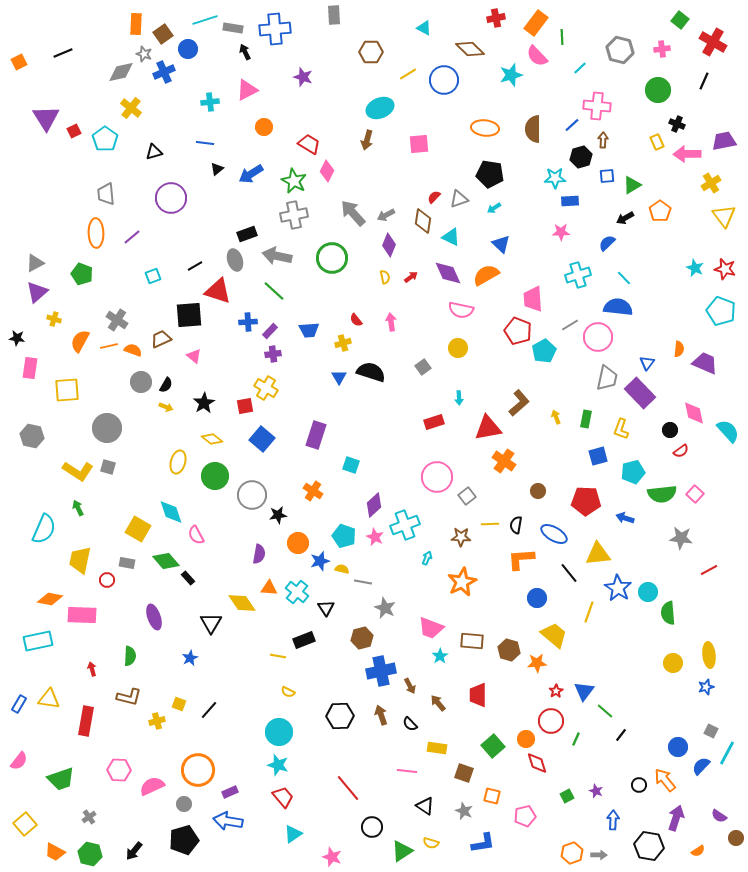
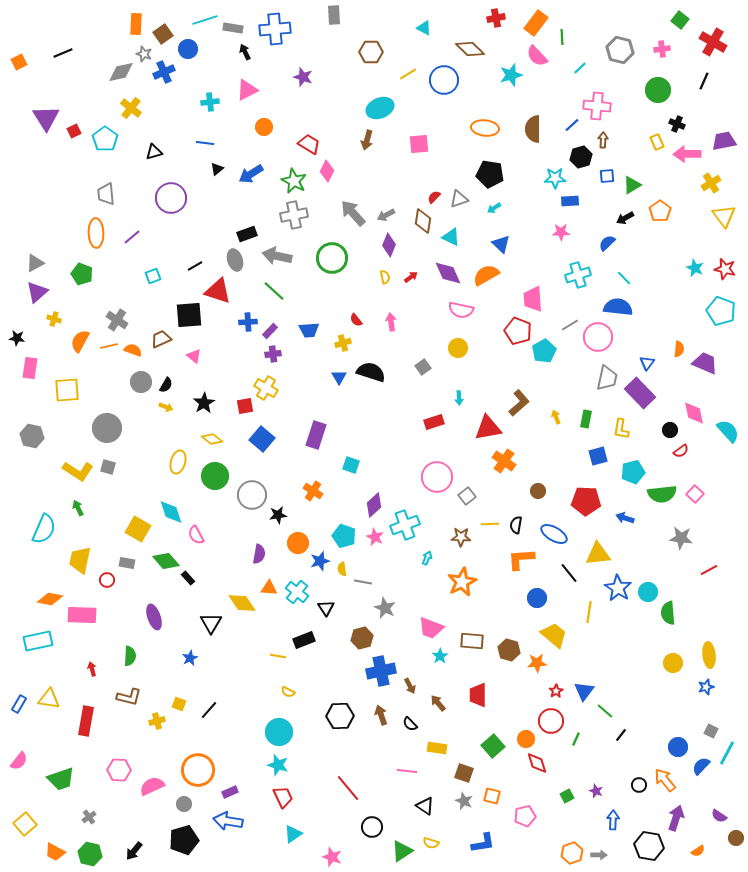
yellow L-shape at (621, 429): rotated 10 degrees counterclockwise
yellow semicircle at (342, 569): rotated 112 degrees counterclockwise
yellow line at (589, 612): rotated 10 degrees counterclockwise
red trapezoid at (283, 797): rotated 15 degrees clockwise
gray star at (464, 811): moved 10 px up
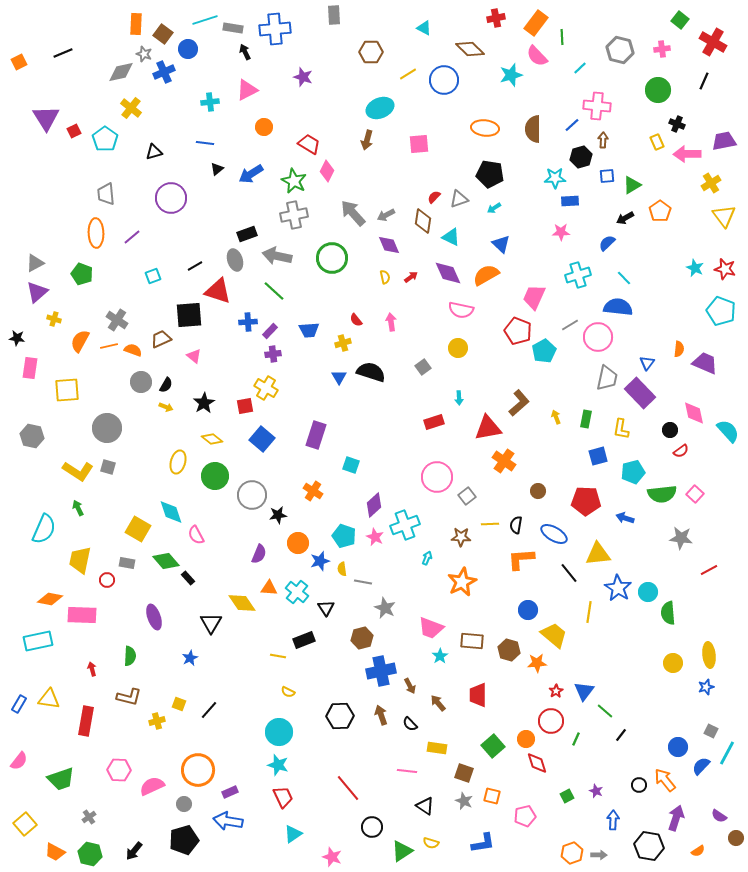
brown square at (163, 34): rotated 18 degrees counterclockwise
purple diamond at (389, 245): rotated 45 degrees counterclockwise
pink trapezoid at (533, 299): moved 1 px right, 2 px up; rotated 28 degrees clockwise
purple semicircle at (259, 554): rotated 12 degrees clockwise
blue circle at (537, 598): moved 9 px left, 12 px down
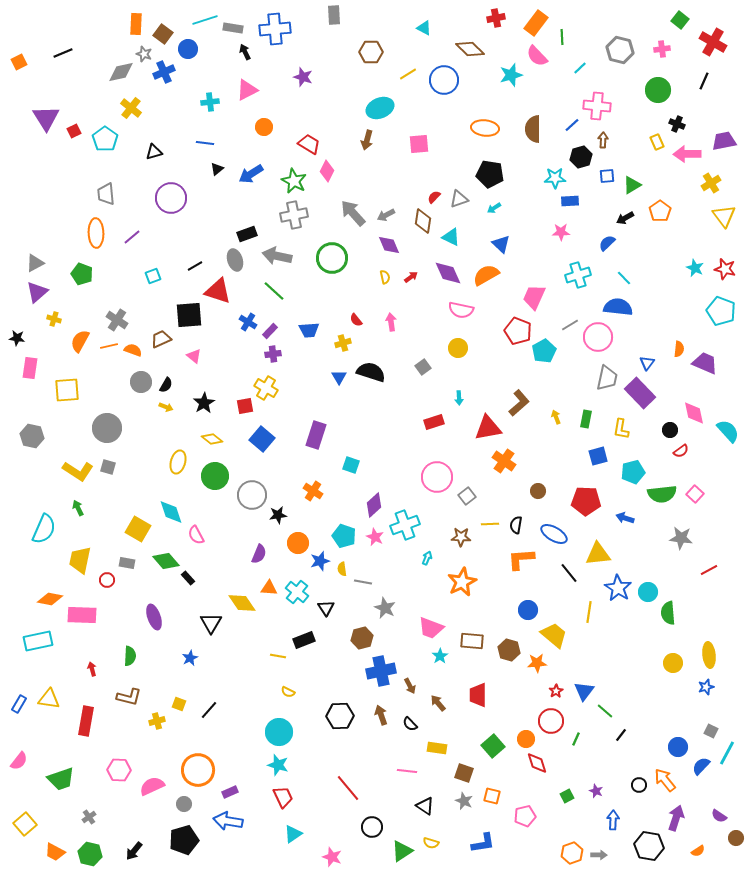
blue cross at (248, 322): rotated 36 degrees clockwise
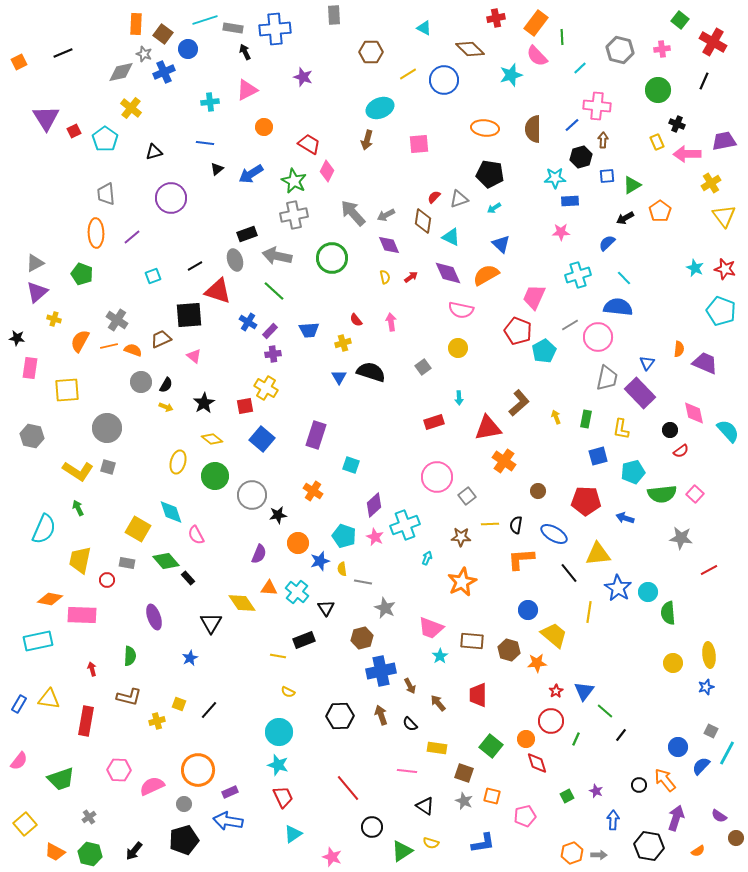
green square at (493, 746): moved 2 px left; rotated 10 degrees counterclockwise
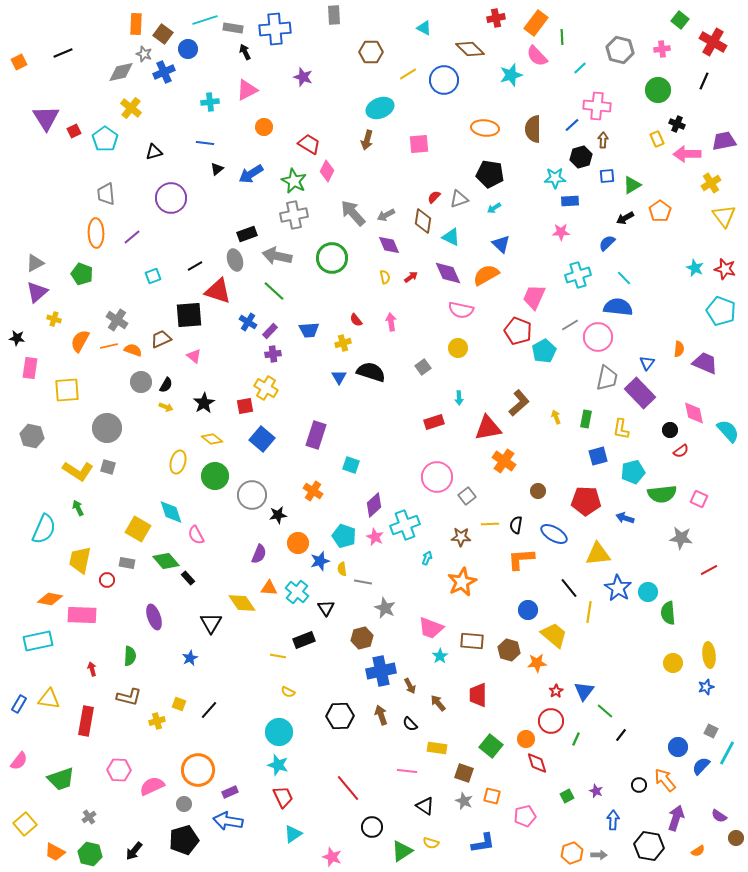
yellow rectangle at (657, 142): moved 3 px up
pink square at (695, 494): moved 4 px right, 5 px down; rotated 18 degrees counterclockwise
black line at (569, 573): moved 15 px down
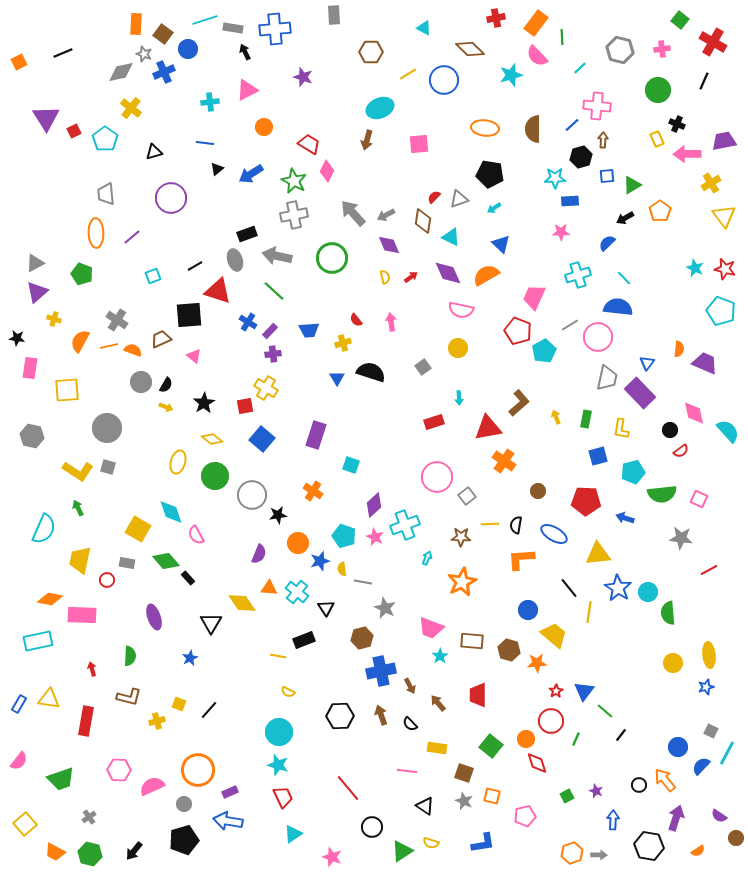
blue triangle at (339, 377): moved 2 px left, 1 px down
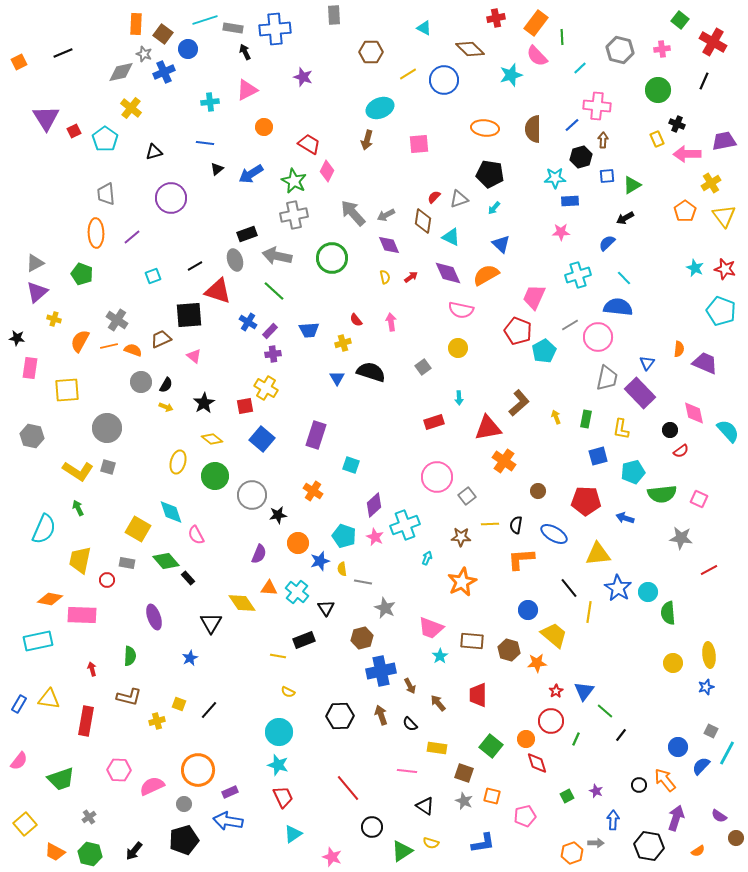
cyan arrow at (494, 208): rotated 16 degrees counterclockwise
orange pentagon at (660, 211): moved 25 px right
gray arrow at (599, 855): moved 3 px left, 12 px up
